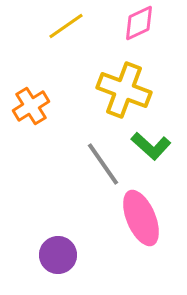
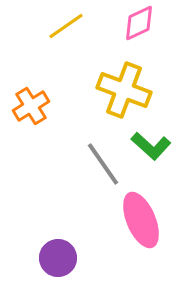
pink ellipse: moved 2 px down
purple circle: moved 3 px down
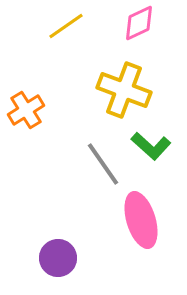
orange cross: moved 5 px left, 4 px down
pink ellipse: rotated 6 degrees clockwise
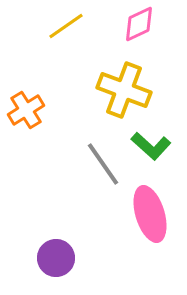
pink diamond: moved 1 px down
pink ellipse: moved 9 px right, 6 px up
purple circle: moved 2 px left
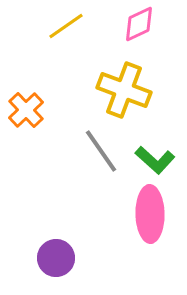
orange cross: rotated 12 degrees counterclockwise
green L-shape: moved 4 px right, 14 px down
gray line: moved 2 px left, 13 px up
pink ellipse: rotated 16 degrees clockwise
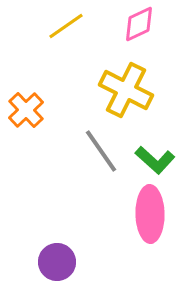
yellow cross: moved 2 px right; rotated 6 degrees clockwise
purple circle: moved 1 px right, 4 px down
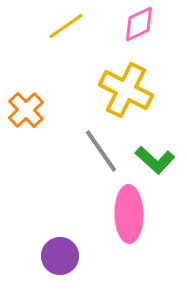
pink ellipse: moved 21 px left
purple circle: moved 3 px right, 6 px up
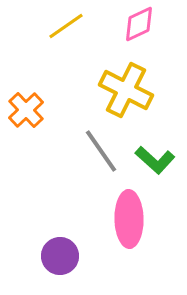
pink ellipse: moved 5 px down
